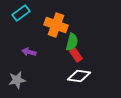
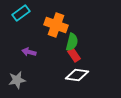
red rectangle: moved 2 px left
white diamond: moved 2 px left, 1 px up
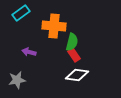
orange cross: moved 2 px left, 1 px down; rotated 15 degrees counterclockwise
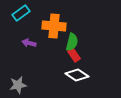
purple arrow: moved 9 px up
white diamond: rotated 25 degrees clockwise
gray star: moved 1 px right, 5 px down
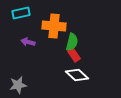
cyan rectangle: rotated 24 degrees clockwise
purple arrow: moved 1 px left, 1 px up
white diamond: rotated 10 degrees clockwise
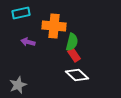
gray star: rotated 12 degrees counterclockwise
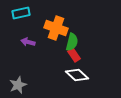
orange cross: moved 2 px right, 2 px down; rotated 15 degrees clockwise
